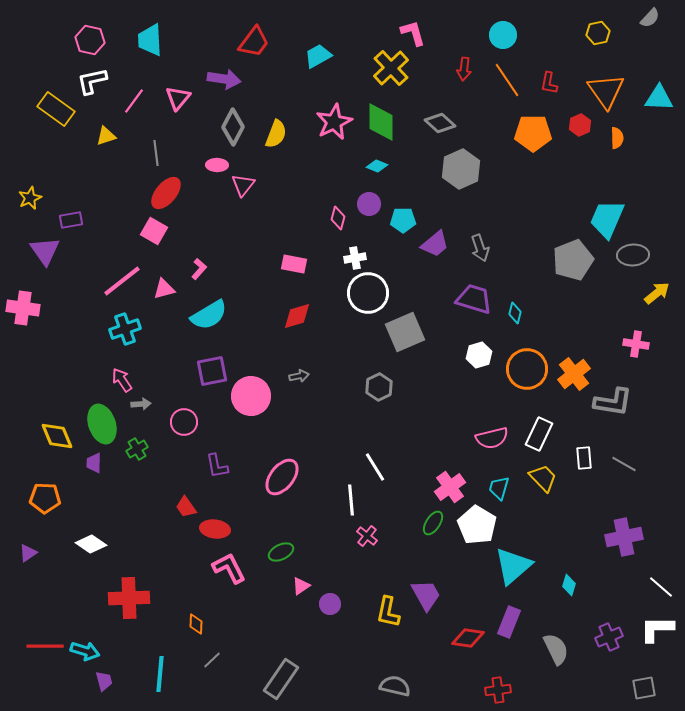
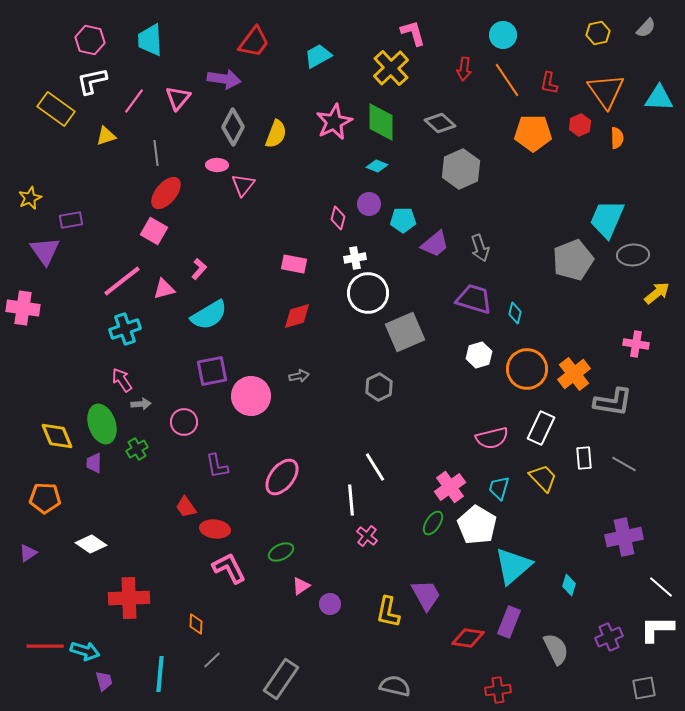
gray semicircle at (650, 18): moved 4 px left, 10 px down
white rectangle at (539, 434): moved 2 px right, 6 px up
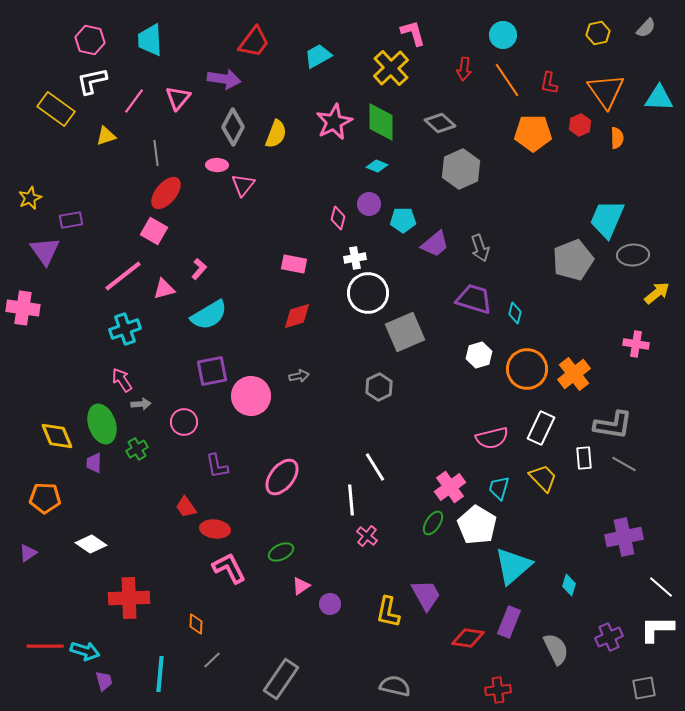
pink line at (122, 281): moved 1 px right, 5 px up
gray L-shape at (613, 402): moved 23 px down
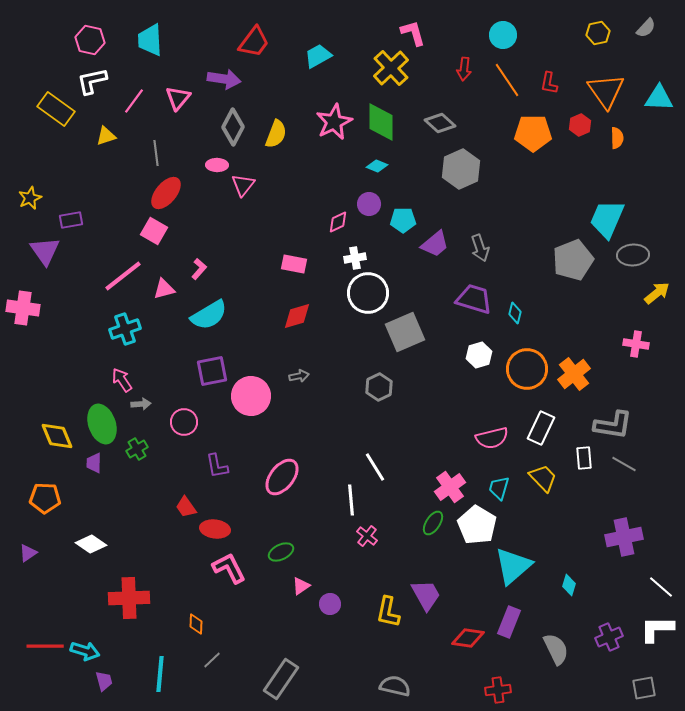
pink diamond at (338, 218): moved 4 px down; rotated 50 degrees clockwise
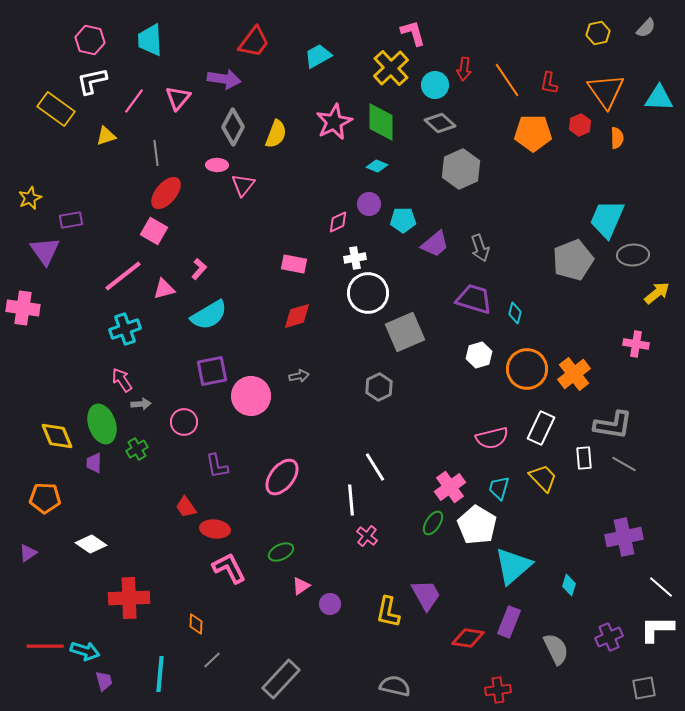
cyan circle at (503, 35): moved 68 px left, 50 px down
gray rectangle at (281, 679): rotated 9 degrees clockwise
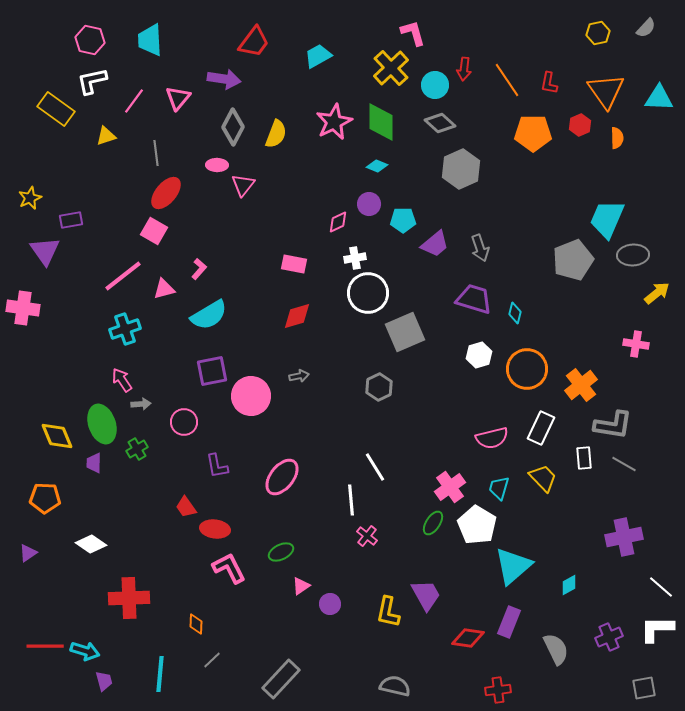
orange cross at (574, 374): moved 7 px right, 11 px down
cyan diamond at (569, 585): rotated 45 degrees clockwise
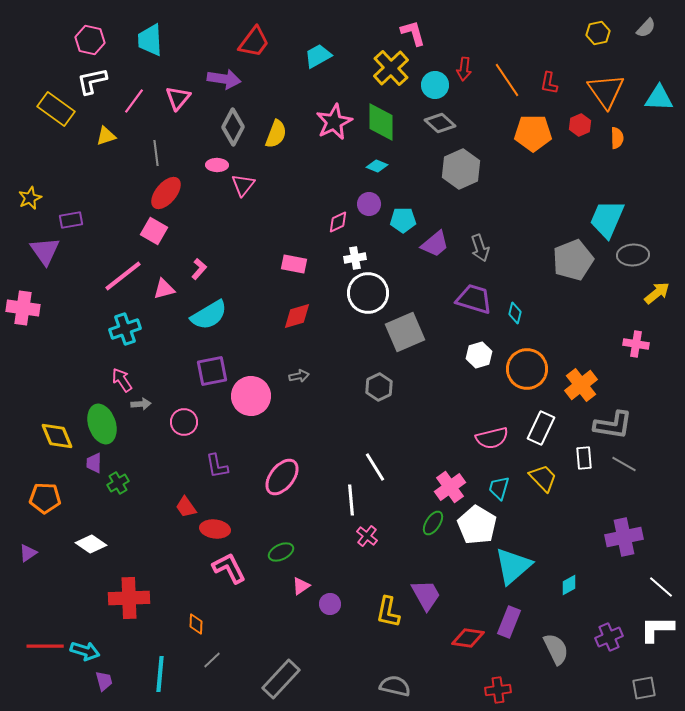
green cross at (137, 449): moved 19 px left, 34 px down
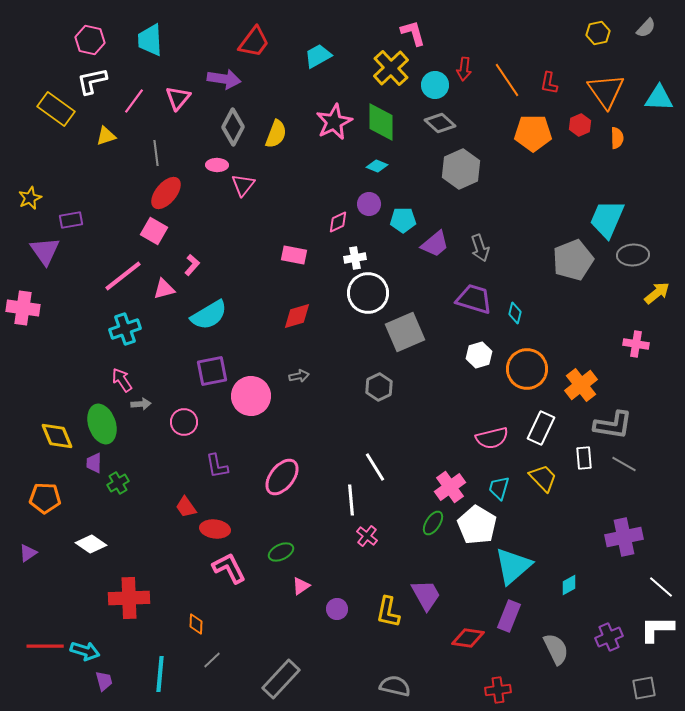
pink rectangle at (294, 264): moved 9 px up
pink L-shape at (199, 269): moved 7 px left, 4 px up
purple circle at (330, 604): moved 7 px right, 5 px down
purple rectangle at (509, 622): moved 6 px up
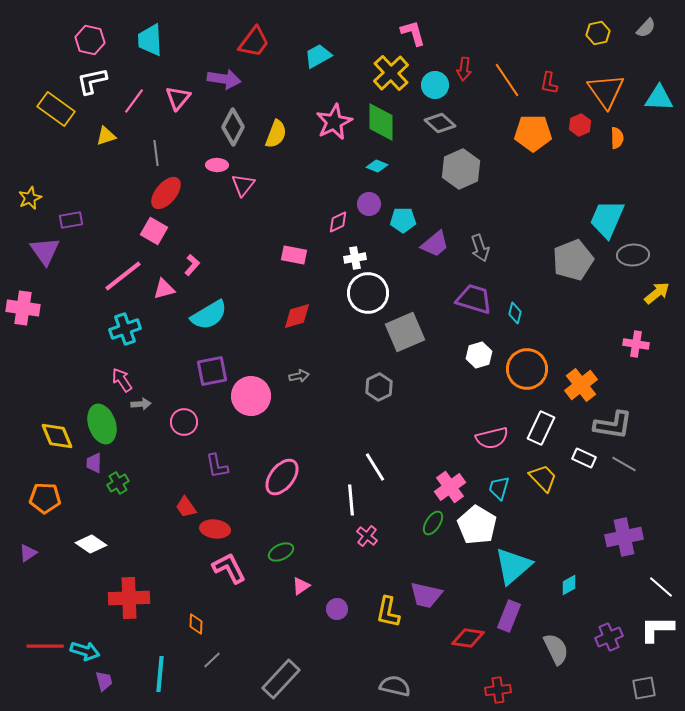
yellow cross at (391, 68): moved 5 px down
white rectangle at (584, 458): rotated 60 degrees counterclockwise
purple trapezoid at (426, 595): rotated 132 degrees clockwise
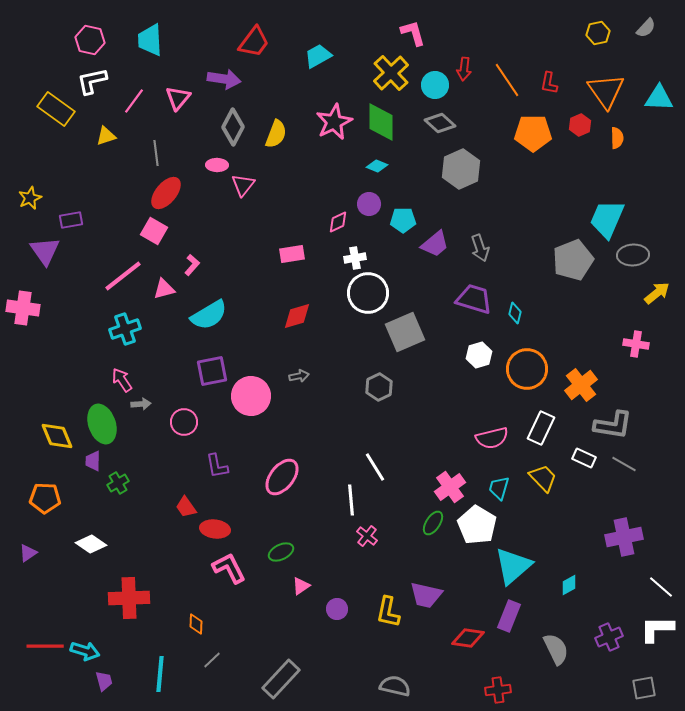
pink rectangle at (294, 255): moved 2 px left, 1 px up; rotated 20 degrees counterclockwise
purple trapezoid at (94, 463): moved 1 px left, 2 px up
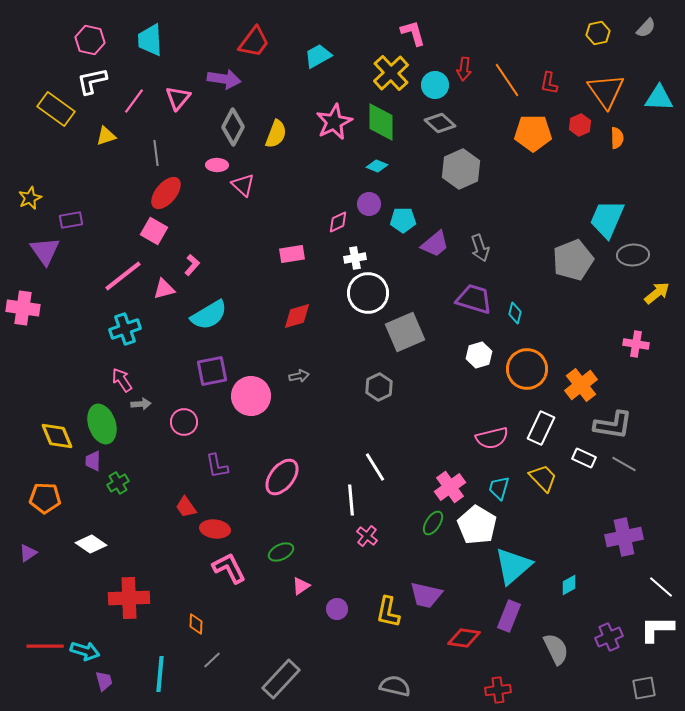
pink triangle at (243, 185): rotated 25 degrees counterclockwise
red diamond at (468, 638): moved 4 px left
